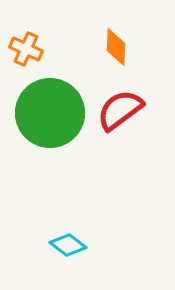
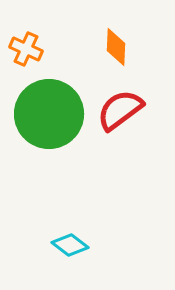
green circle: moved 1 px left, 1 px down
cyan diamond: moved 2 px right
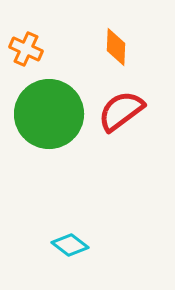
red semicircle: moved 1 px right, 1 px down
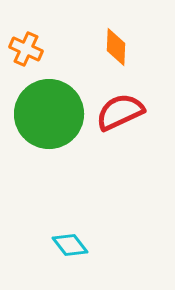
red semicircle: moved 1 px left, 1 px down; rotated 12 degrees clockwise
cyan diamond: rotated 15 degrees clockwise
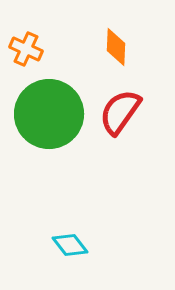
red semicircle: rotated 30 degrees counterclockwise
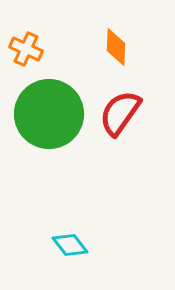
red semicircle: moved 1 px down
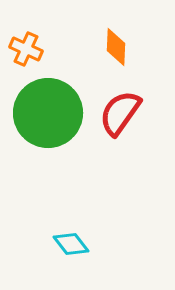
green circle: moved 1 px left, 1 px up
cyan diamond: moved 1 px right, 1 px up
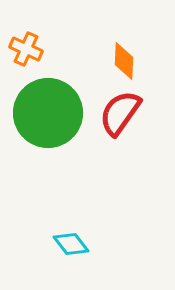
orange diamond: moved 8 px right, 14 px down
